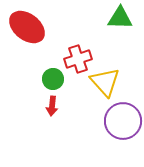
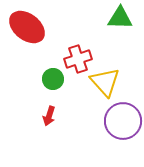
red arrow: moved 3 px left, 10 px down; rotated 12 degrees clockwise
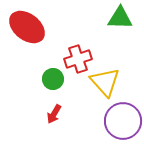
red arrow: moved 5 px right, 2 px up; rotated 12 degrees clockwise
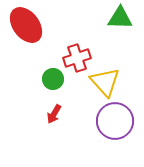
red ellipse: moved 1 px left, 2 px up; rotated 15 degrees clockwise
red cross: moved 1 px left, 1 px up
purple circle: moved 8 px left
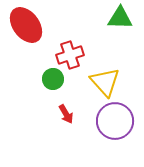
red cross: moved 7 px left, 3 px up
red arrow: moved 12 px right; rotated 60 degrees counterclockwise
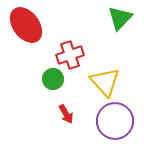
green triangle: rotated 48 degrees counterclockwise
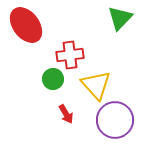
red cross: rotated 12 degrees clockwise
yellow triangle: moved 9 px left, 3 px down
purple circle: moved 1 px up
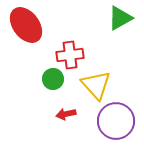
green triangle: rotated 16 degrees clockwise
red arrow: rotated 108 degrees clockwise
purple circle: moved 1 px right, 1 px down
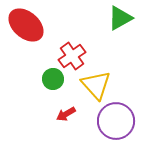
red ellipse: rotated 12 degrees counterclockwise
red cross: moved 2 px right, 1 px down; rotated 28 degrees counterclockwise
red arrow: rotated 18 degrees counterclockwise
